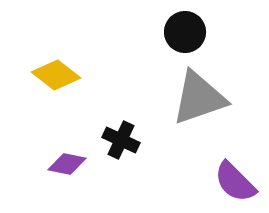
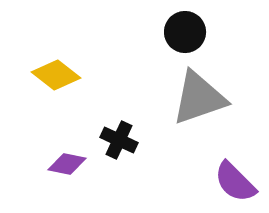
black cross: moved 2 px left
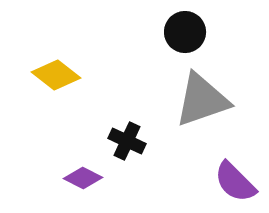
gray triangle: moved 3 px right, 2 px down
black cross: moved 8 px right, 1 px down
purple diamond: moved 16 px right, 14 px down; rotated 15 degrees clockwise
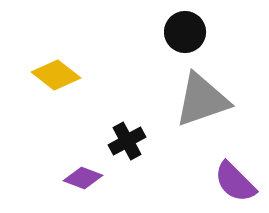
black cross: rotated 36 degrees clockwise
purple diamond: rotated 6 degrees counterclockwise
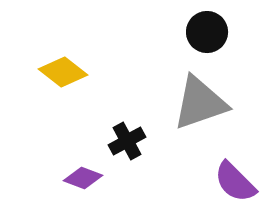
black circle: moved 22 px right
yellow diamond: moved 7 px right, 3 px up
gray triangle: moved 2 px left, 3 px down
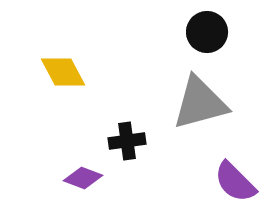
yellow diamond: rotated 24 degrees clockwise
gray triangle: rotated 4 degrees clockwise
black cross: rotated 21 degrees clockwise
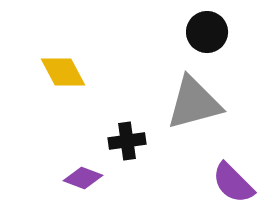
gray triangle: moved 6 px left
purple semicircle: moved 2 px left, 1 px down
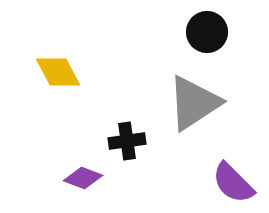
yellow diamond: moved 5 px left
gray triangle: rotated 18 degrees counterclockwise
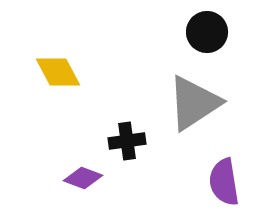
purple semicircle: moved 9 px left, 1 px up; rotated 36 degrees clockwise
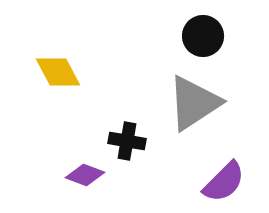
black circle: moved 4 px left, 4 px down
black cross: rotated 18 degrees clockwise
purple diamond: moved 2 px right, 3 px up
purple semicircle: rotated 126 degrees counterclockwise
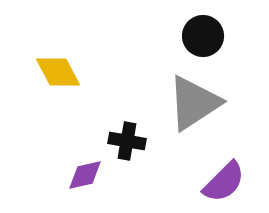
purple diamond: rotated 33 degrees counterclockwise
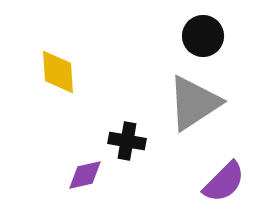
yellow diamond: rotated 24 degrees clockwise
